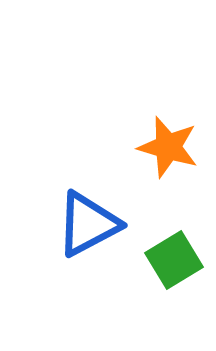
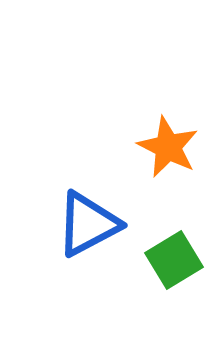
orange star: rotated 10 degrees clockwise
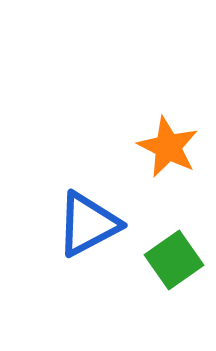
green square: rotated 4 degrees counterclockwise
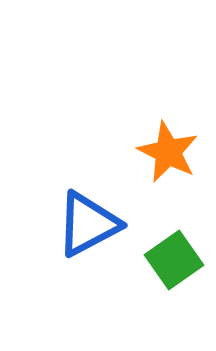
orange star: moved 5 px down
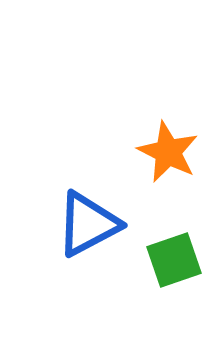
green square: rotated 16 degrees clockwise
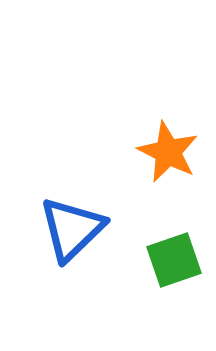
blue triangle: moved 16 px left, 5 px down; rotated 16 degrees counterclockwise
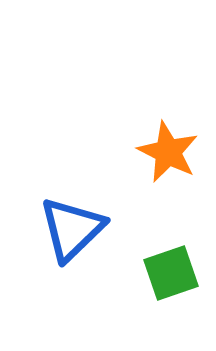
green square: moved 3 px left, 13 px down
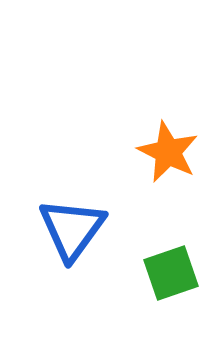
blue triangle: rotated 10 degrees counterclockwise
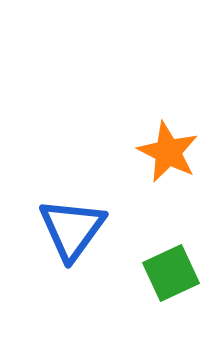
green square: rotated 6 degrees counterclockwise
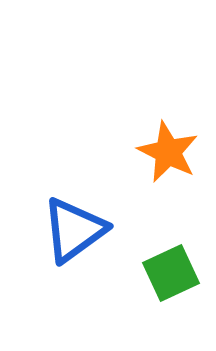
blue triangle: moved 2 px right, 1 px down; rotated 18 degrees clockwise
